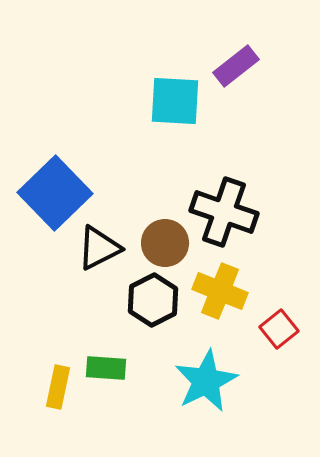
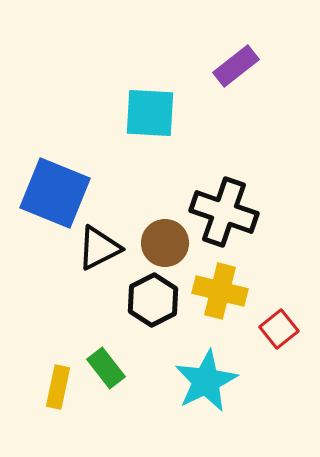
cyan square: moved 25 px left, 12 px down
blue square: rotated 24 degrees counterclockwise
yellow cross: rotated 8 degrees counterclockwise
green rectangle: rotated 48 degrees clockwise
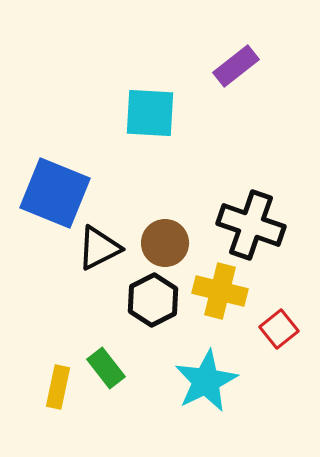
black cross: moved 27 px right, 13 px down
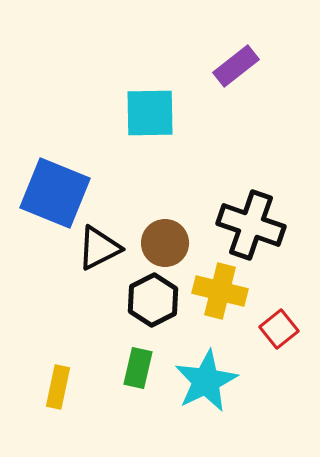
cyan square: rotated 4 degrees counterclockwise
green rectangle: moved 32 px right; rotated 51 degrees clockwise
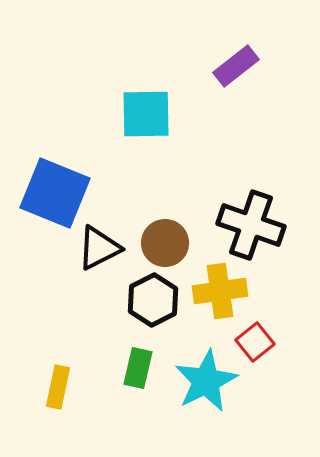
cyan square: moved 4 px left, 1 px down
yellow cross: rotated 22 degrees counterclockwise
red square: moved 24 px left, 13 px down
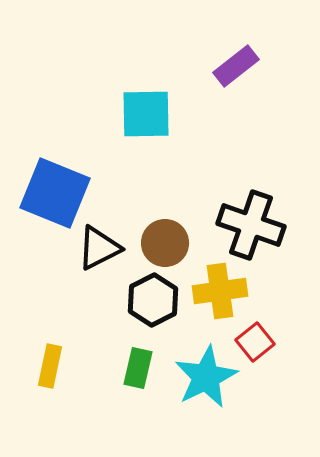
cyan star: moved 4 px up
yellow rectangle: moved 8 px left, 21 px up
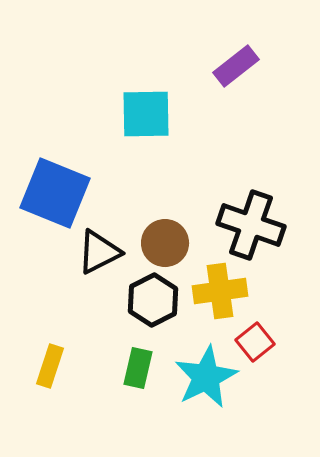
black triangle: moved 4 px down
yellow rectangle: rotated 6 degrees clockwise
